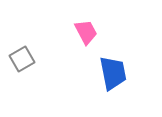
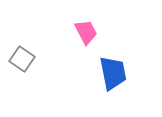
gray square: rotated 25 degrees counterclockwise
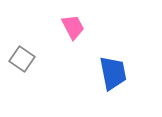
pink trapezoid: moved 13 px left, 5 px up
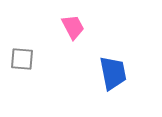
gray square: rotated 30 degrees counterclockwise
